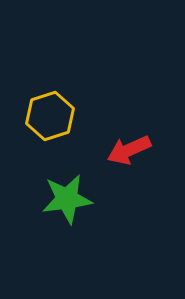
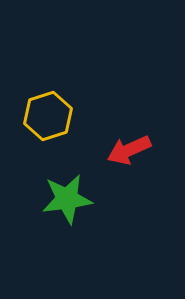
yellow hexagon: moved 2 px left
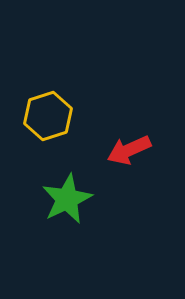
green star: rotated 18 degrees counterclockwise
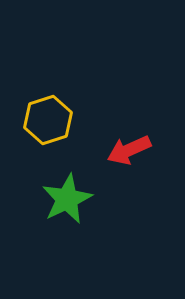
yellow hexagon: moved 4 px down
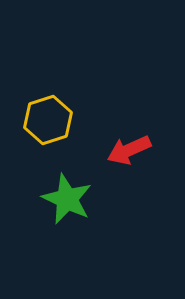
green star: rotated 21 degrees counterclockwise
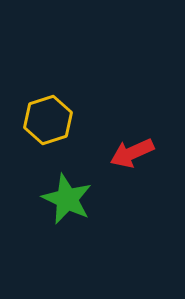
red arrow: moved 3 px right, 3 px down
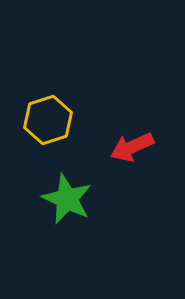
red arrow: moved 6 px up
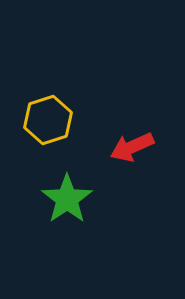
green star: rotated 12 degrees clockwise
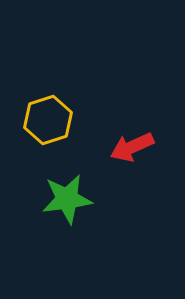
green star: rotated 27 degrees clockwise
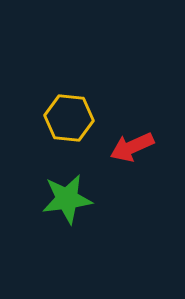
yellow hexagon: moved 21 px right, 2 px up; rotated 24 degrees clockwise
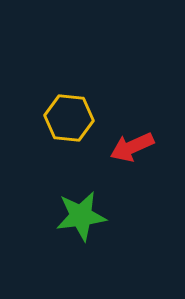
green star: moved 14 px right, 17 px down
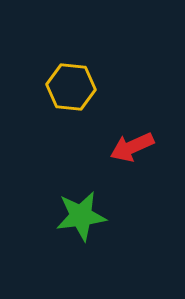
yellow hexagon: moved 2 px right, 31 px up
